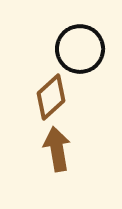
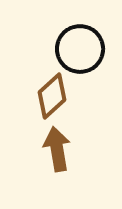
brown diamond: moved 1 px right, 1 px up
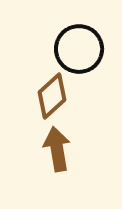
black circle: moved 1 px left
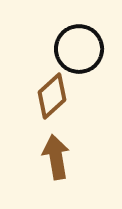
brown arrow: moved 1 px left, 8 px down
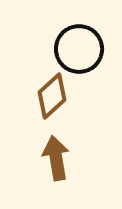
brown arrow: moved 1 px down
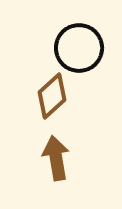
black circle: moved 1 px up
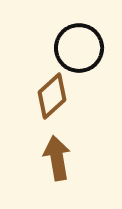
brown arrow: moved 1 px right
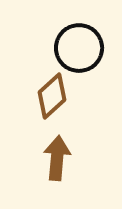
brown arrow: rotated 15 degrees clockwise
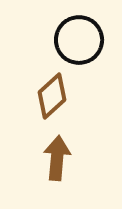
black circle: moved 8 px up
